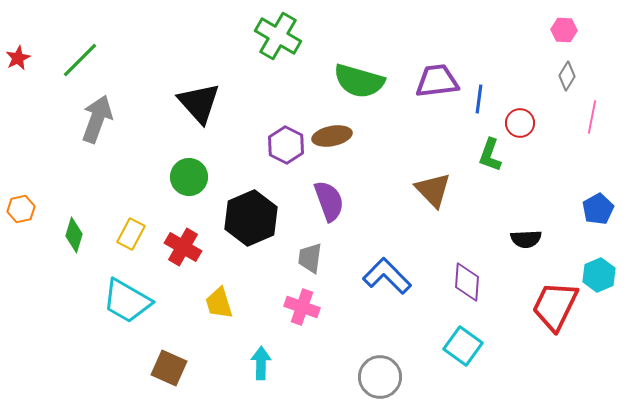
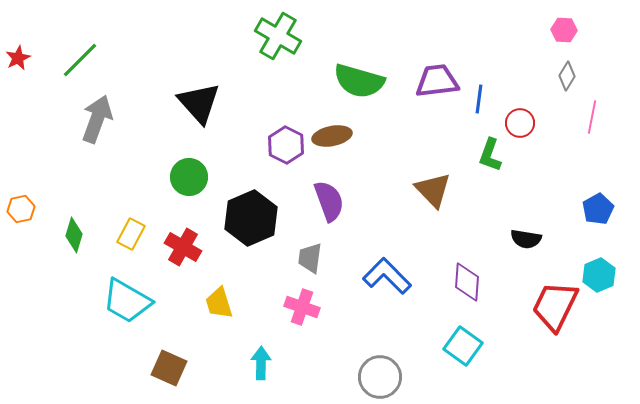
black semicircle: rotated 12 degrees clockwise
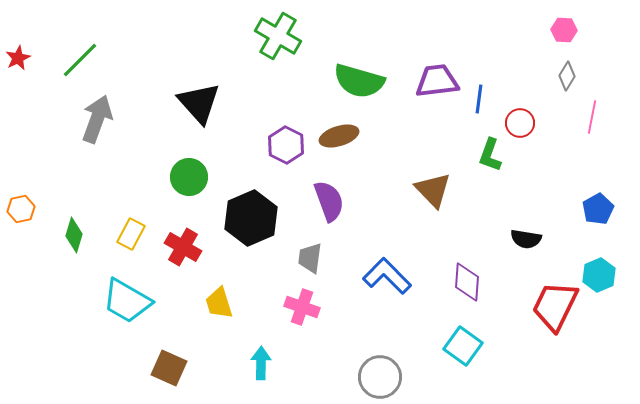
brown ellipse: moved 7 px right; rotated 6 degrees counterclockwise
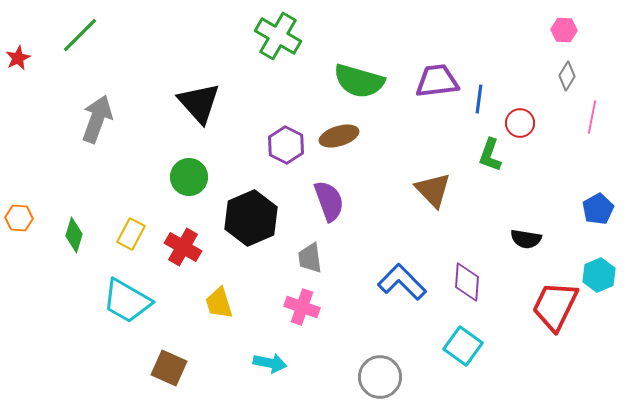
green line: moved 25 px up
orange hexagon: moved 2 px left, 9 px down; rotated 16 degrees clockwise
gray trapezoid: rotated 16 degrees counterclockwise
blue L-shape: moved 15 px right, 6 px down
cyan arrow: moved 9 px right; rotated 100 degrees clockwise
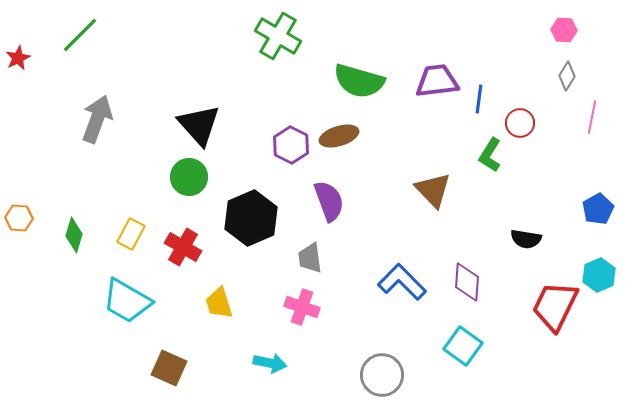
black triangle: moved 22 px down
purple hexagon: moved 5 px right
green L-shape: rotated 12 degrees clockwise
gray circle: moved 2 px right, 2 px up
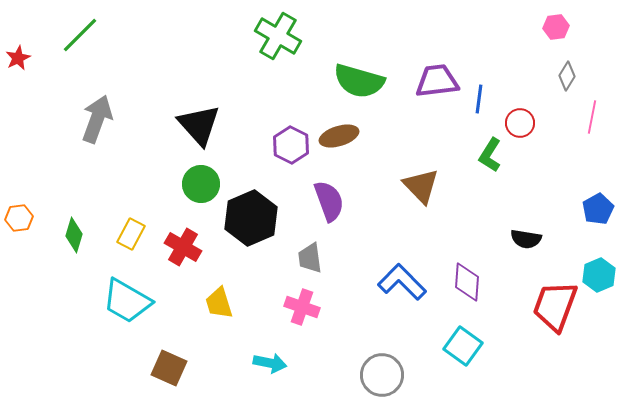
pink hexagon: moved 8 px left, 3 px up; rotated 10 degrees counterclockwise
green circle: moved 12 px right, 7 px down
brown triangle: moved 12 px left, 4 px up
orange hexagon: rotated 12 degrees counterclockwise
red trapezoid: rotated 6 degrees counterclockwise
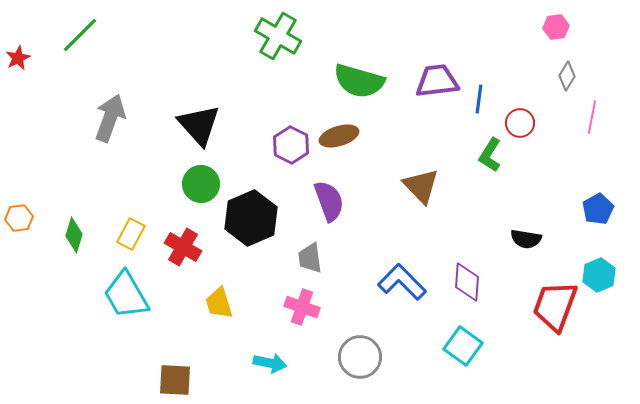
gray arrow: moved 13 px right, 1 px up
cyan trapezoid: moved 1 px left, 6 px up; rotated 30 degrees clockwise
brown square: moved 6 px right, 12 px down; rotated 21 degrees counterclockwise
gray circle: moved 22 px left, 18 px up
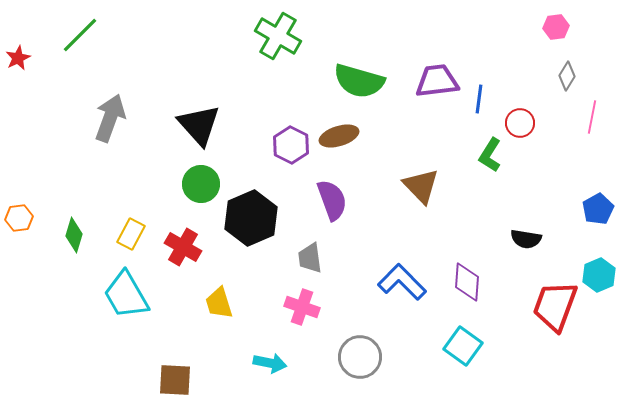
purple semicircle: moved 3 px right, 1 px up
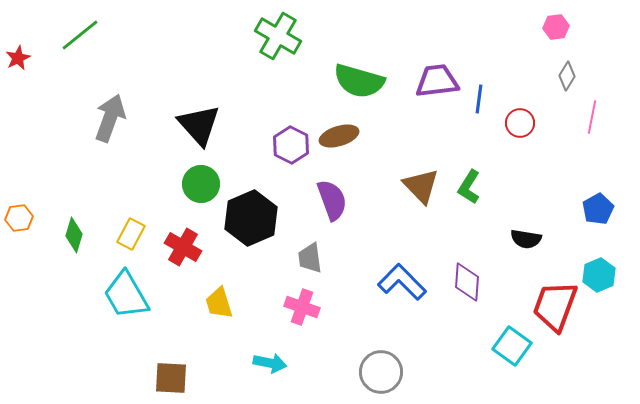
green line: rotated 6 degrees clockwise
green L-shape: moved 21 px left, 32 px down
cyan square: moved 49 px right
gray circle: moved 21 px right, 15 px down
brown square: moved 4 px left, 2 px up
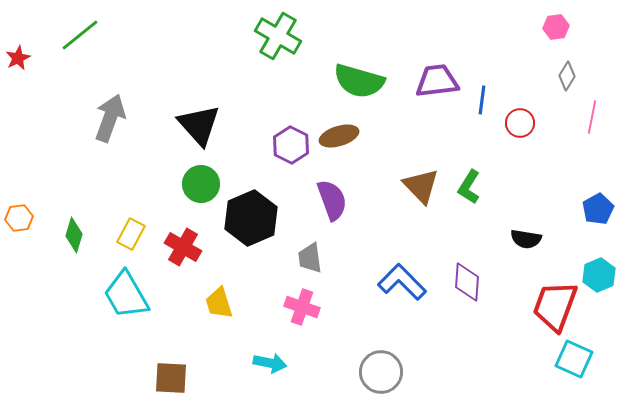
blue line: moved 3 px right, 1 px down
cyan square: moved 62 px right, 13 px down; rotated 12 degrees counterclockwise
